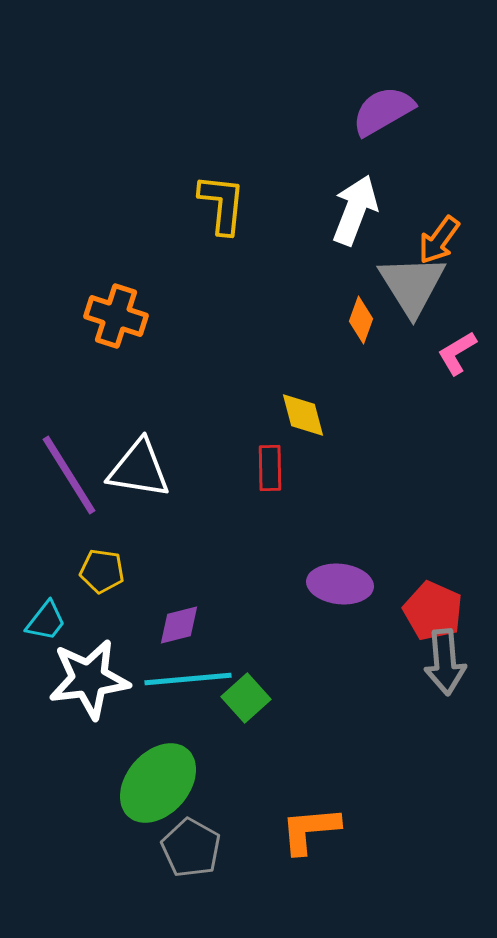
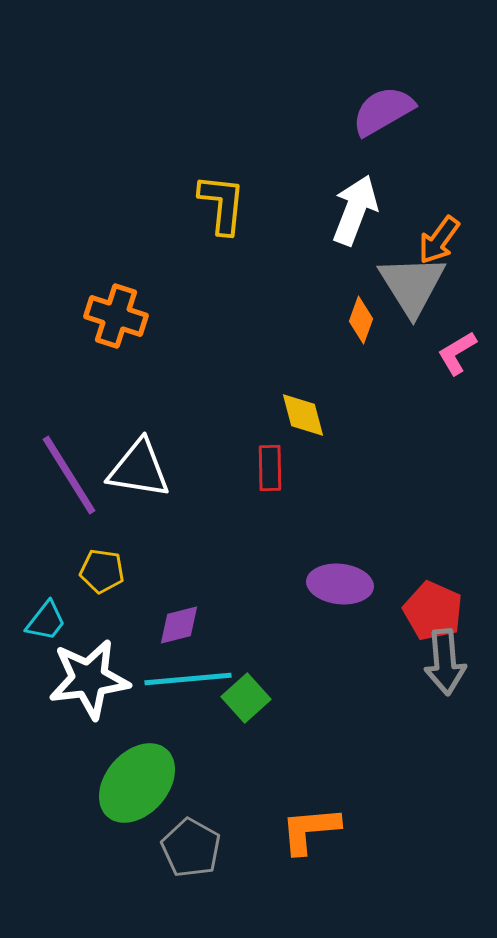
green ellipse: moved 21 px left
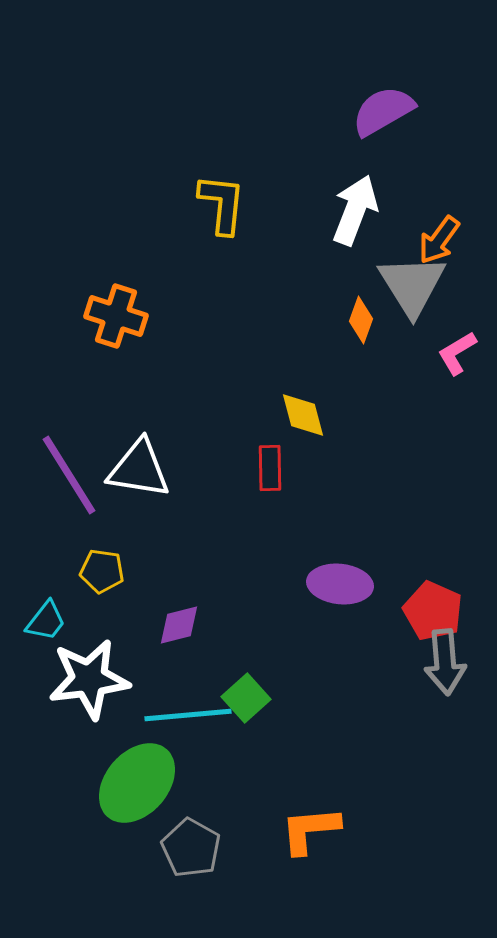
cyan line: moved 36 px down
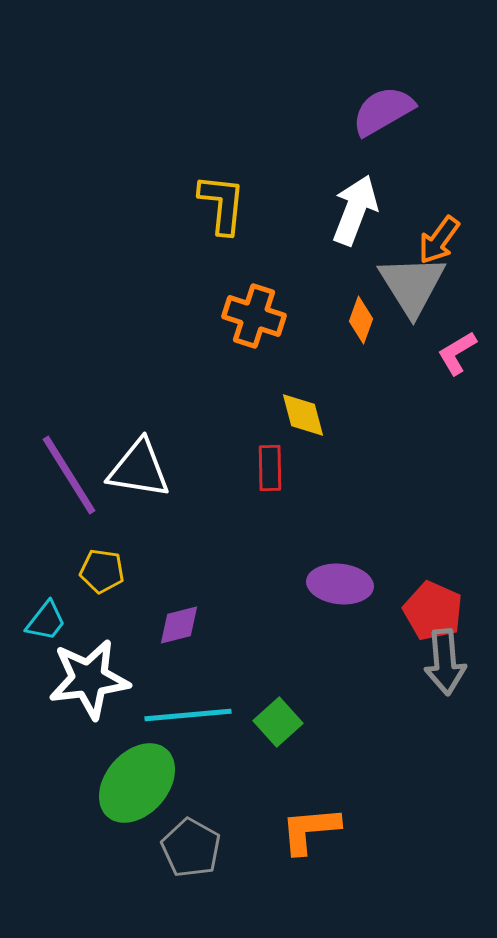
orange cross: moved 138 px right
green square: moved 32 px right, 24 px down
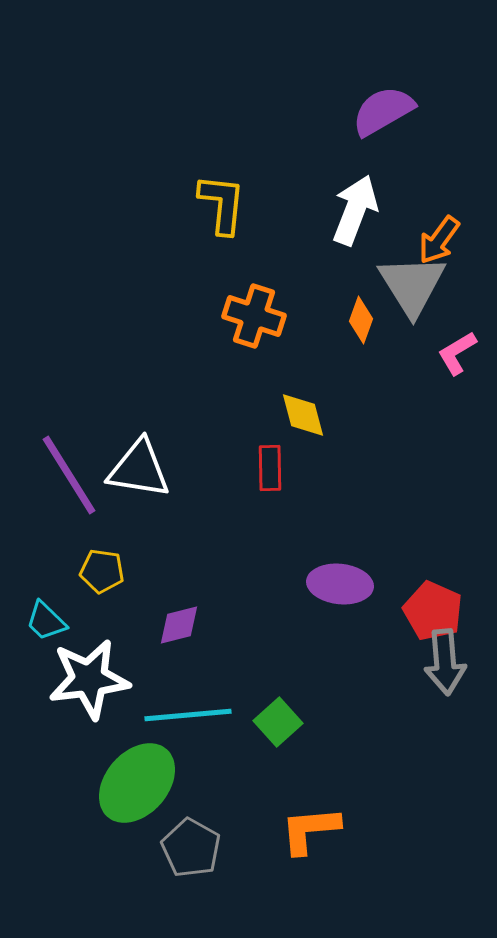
cyan trapezoid: rotated 96 degrees clockwise
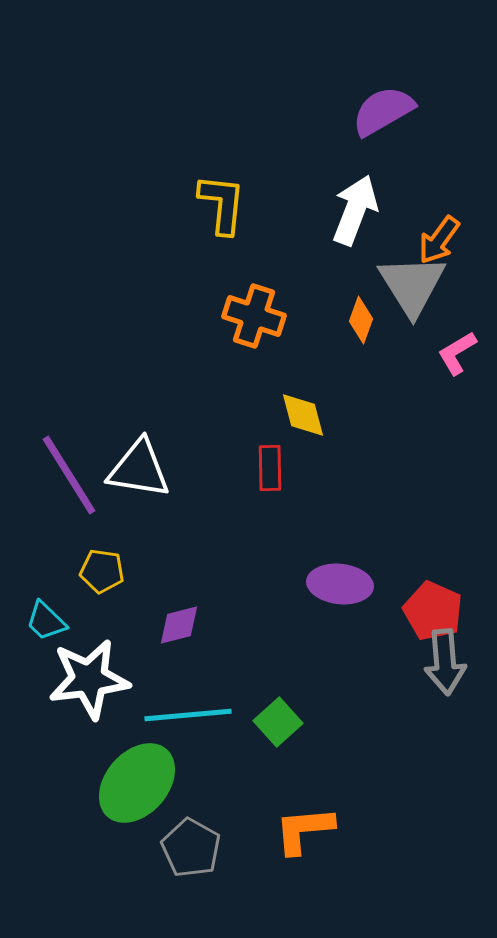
orange L-shape: moved 6 px left
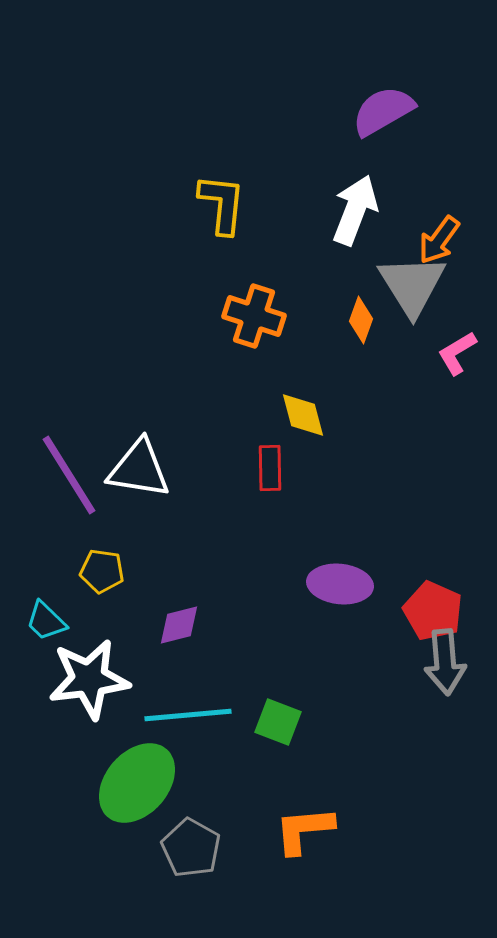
green square: rotated 27 degrees counterclockwise
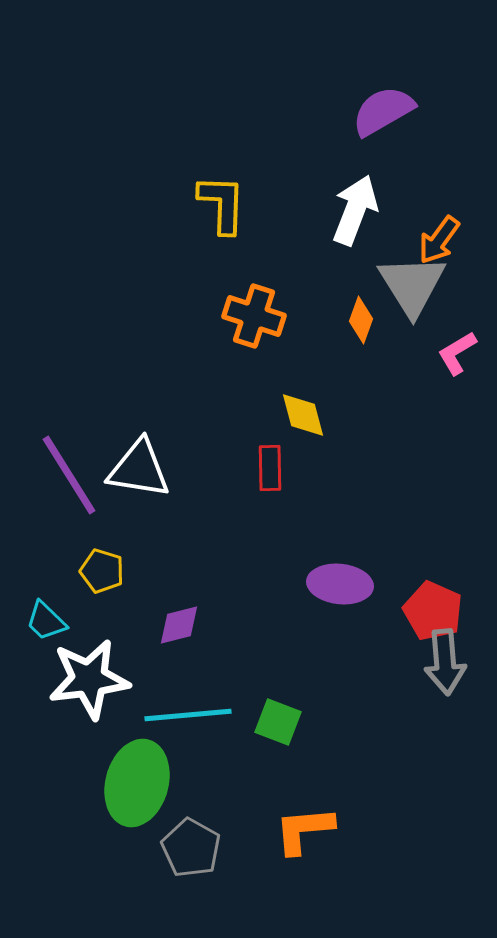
yellow L-shape: rotated 4 degrees counterclockwise
yellow pentagon: rotated 9 degrees clockwise
green ellipse: rotated 26 degrees counterclockwise
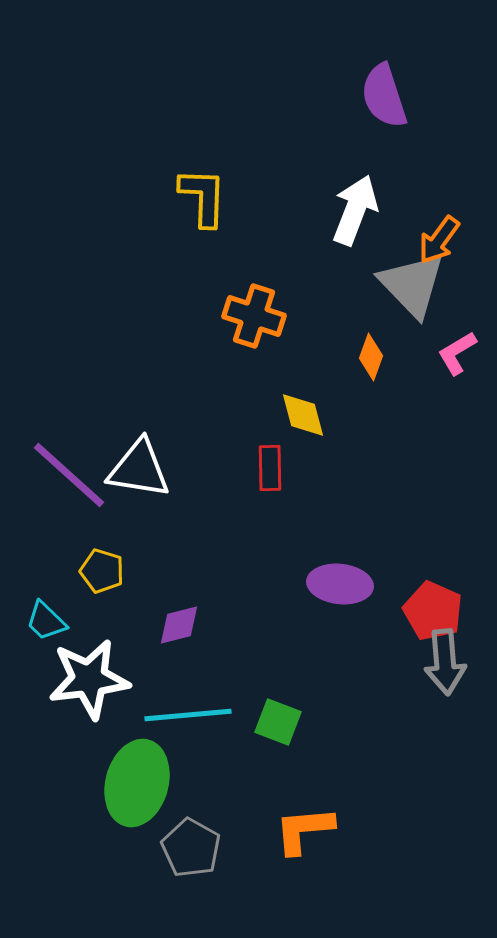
purple semicircle: moved 1 px right, 15 px up; rotated 78 degrees counterclockwise
yellow L-shape: moved 19 px left, 7 px up
gray triangle: rotated 12 degrees counterclockwise
orange diamond: moved 10 px right, 37 px down
purple line: rotated 16 degrees counterclockwise
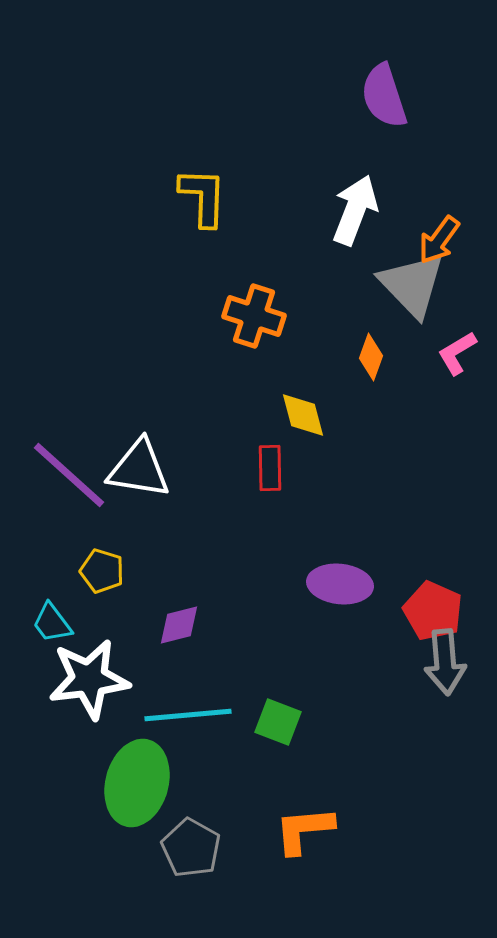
cyan trapezoid: moved 6 px right, 2 px down; rotated 9 degrees clockwise
